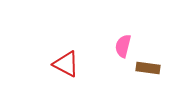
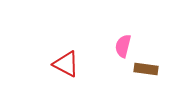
brown rectangle: moved 2 px left, 1 px down
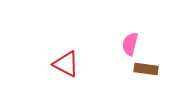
pink semicircle: moved 7 px right, 2 px up
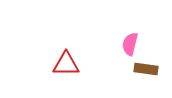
red triangle: rotated 28 degrees counterclockwise
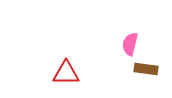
red triangle: moved 9 px down
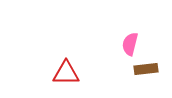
brown rectangle: rotated 15 degrees counterclockwise
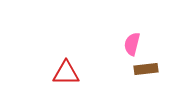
pink semicircle: moved 2 px right
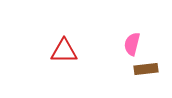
red triangle: moved 2 px left, 22 px up
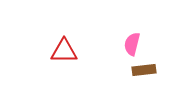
brown rectangle: moved 2 px left, 1 px down
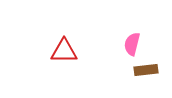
brown rectangle: moved 2 px right
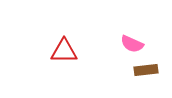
pink semicircle: rotated 80 degrees counterclockwise
